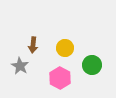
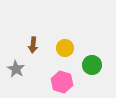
gray star: moved 4 px left, 3 px down
pink hexagon: moved 2 px right, 4 px down; rotated 10 degrees counterclockwise
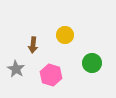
yellow circle: moved 13 px up
green circle: moved 2 px up
pink hexagon: moved 11 px left, 7 px up
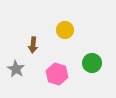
yellow circle: moved 5 px up
pink hexagon: moved 6 px right, 1 px up
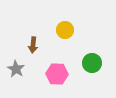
pink hexagon: rotated 15 degrees counterclockwise
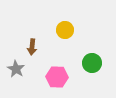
brown arrow: moved 1 px left, 2 px down
pink hexagon: moved 3 px down
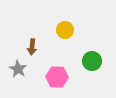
green circle: moved 2 px up
gray star: moved 2 px right
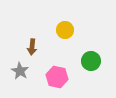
green circle: moved 1 px left
gray star: moved 2 px right, 2 px down
pink hexagon: rotated 10 degrees clockwise
